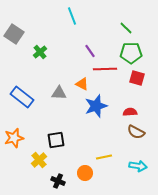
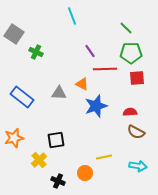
green cross: moved 4 px left; rotated 24 degrees counterclockwise
red square: rotated 21 degrees counterclockwise
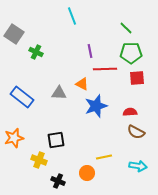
purple line: rotated 24 degrees clockwise
yellow cross: rotated 28 degrees counterclockwise
orange circle: moved 2 px right
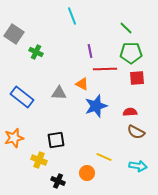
yellow line: rotated 35 degrees clockwise
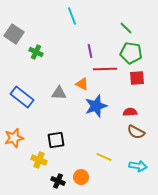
green pentagon: rotated 10 degrees clockwise
orange circle: moved 6 px left, 4 px down
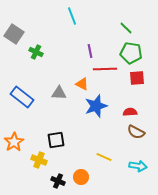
orange star: moved 4 px down; rotated 18 degrees counterclockwise
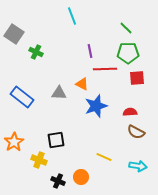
green pentagon: moved 3 px left; rotated 10 degrees counterclockwise
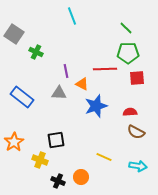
purple line: moved 24 px left, 20 px down
yellow cross: moved 1 px right
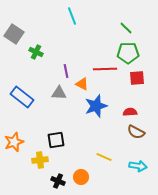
orange star: rotated 12 degrees clockwise
yellow cross: rotated 28 degrees counterclockwise
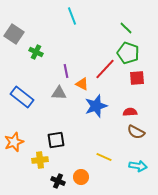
green pentagon: rotated 20 degrees clockwise
red line: rotated 45 degrees counterclockwise
